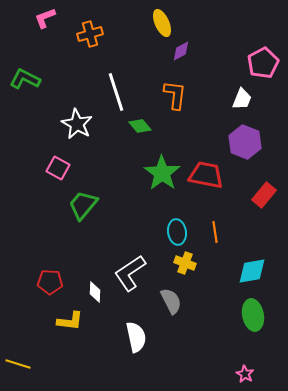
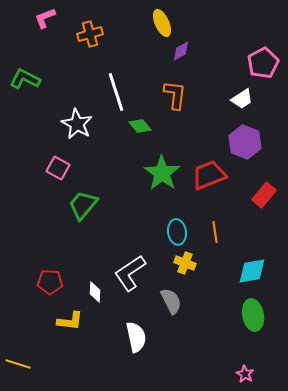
white trapezoid: rotated 35 degrees clockwise
red trapezoid: moved 3 px right; rotated 33 degrees counterclockwise
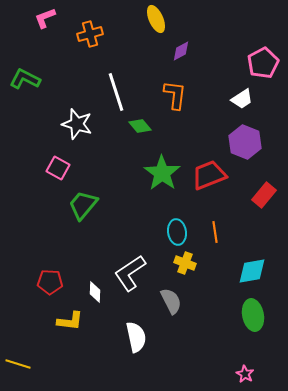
yellow ellipse: moved 6 px left, 4 px up
white star: rotated 12 degrees counterclockwise
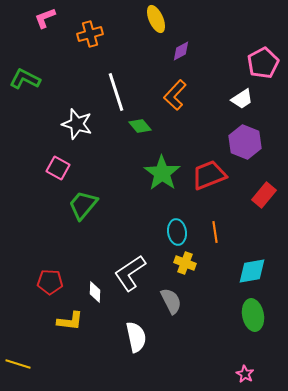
orange L-shape: rotated 144 degrees counterclockwise
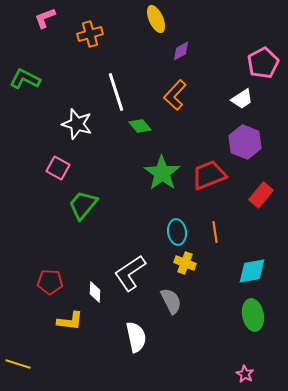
red rectangle: moved 3 px left
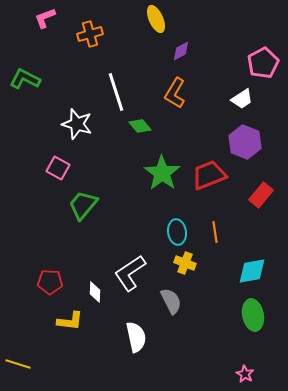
orange L-shape: moved 2 px up; rotated 12 degrees counterclockwise
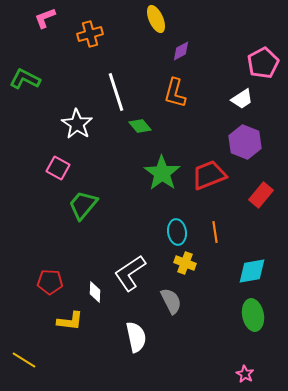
orange L-shape: rotated 16 degrees counterclockwise
white star: rotated 16 degrees clockwise
yellow line: moved 6 px right, 4 px up; rotated 15 degrees clockwise
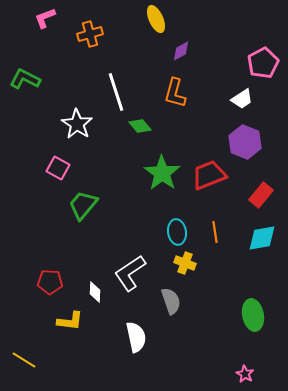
cyan diamond: moved 10 px right, 33 px up
gray semicircle: rotated 8 degrees clockwise
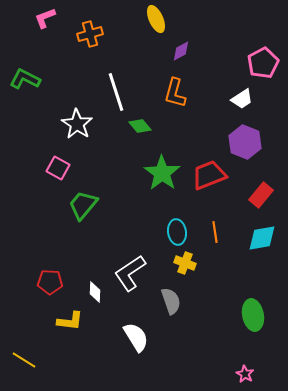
white semicircle: rotated 20 degrees counterclockwise
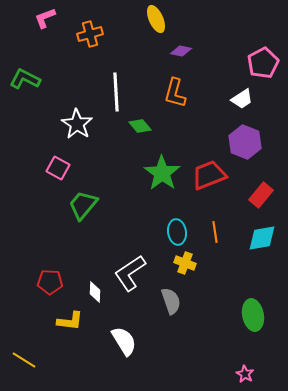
purple diamond: rotated 40 degrees clockwise
white line: rotated 15 degrees clockwise
white semicircle: moved 12 px left, 4 px down
